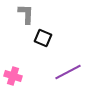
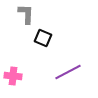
pink cross: rotated 12 degrees counterclockwise
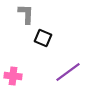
purple line: rotated 8 degrees counterclockwise
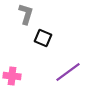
gray L-shape: rotated 15 degrees clockwise
pink cross: moved 1 px left
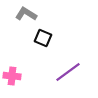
gray L-shape: rotated 75 degrees counterclockwise
